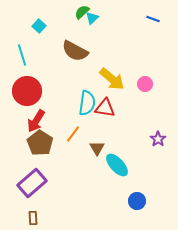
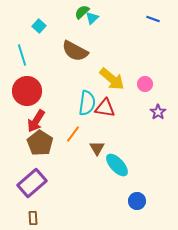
purple star: moved 27 px up
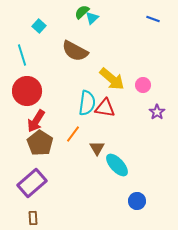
pink circle: moved 2 px left, 1 px down
purple star: moved 1 px left
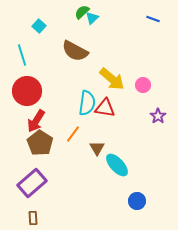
purple star: moved 1 px right, 4 px down
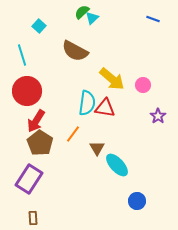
purple rectangle: moved 3 px left, 4 px up; rotated 16 degrees counterclockwise
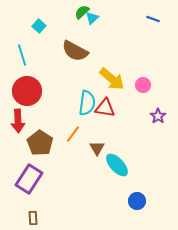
red arrow: moved 18 px left; rotated 35 degrees counterclockwise
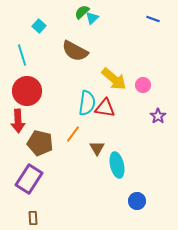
yellow arrow: moved 2 px right
brown pentagon: rotated 20 degrees counterclockwise
cyan ellipse: rotated 30 degrees clockwise
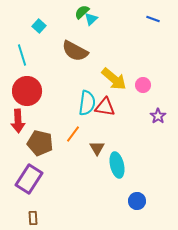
cyan triangle: moved 1 px left, 1 px down
red triangle: moved 1 px up
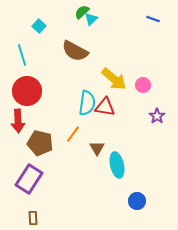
purple star: moved 1 px left
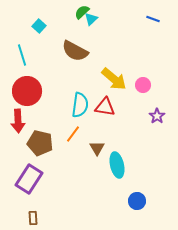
cyan semicircle: moved 7 px left, 2 px down
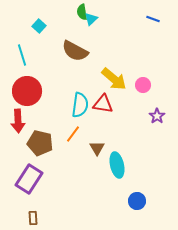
green semicircle: rotated 56 degrees counterclockwise
red triangle: moved 2 px left, 3 px up
